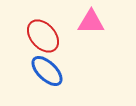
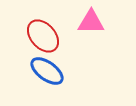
blue ellipse: rotated 8 degrees counterclockwise
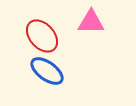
red ellipse: moved 1 px left
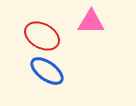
red ellipse: rotated 20 degrees counterclockwise
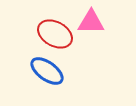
red ellipse: moved 13 px right, 2 px up
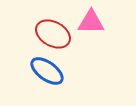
red ellipse: moved 2 px left
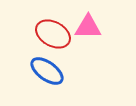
pink triangle: moved 3 px left, 5 px down
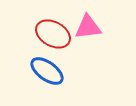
pink triangle: rotated 8 degrees counterclockwise
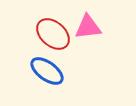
red ellipse: rotated 12 degrees clockwise
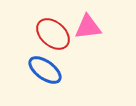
blue ellipse: moved 2 px left, 1 px up
